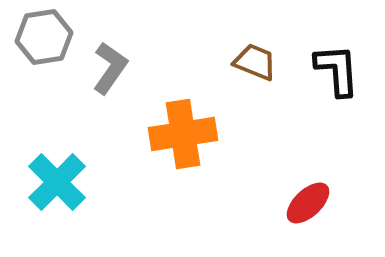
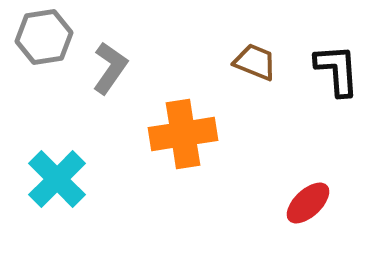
cyan cross: moved 3 px up
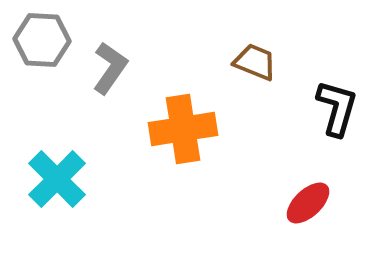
gray hexagon: moved 2 px left, 3 px down; rotated 12 degrees clockwise
black L-shape: moved 38 px down; rotated 20 degrees clockwise
orange cross: moved 5 px up
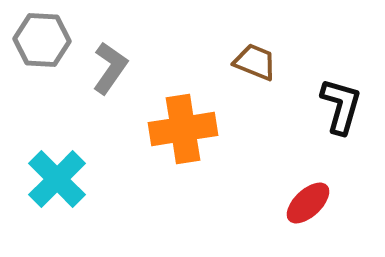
black L-shape: moved 4 px right, 2 px up
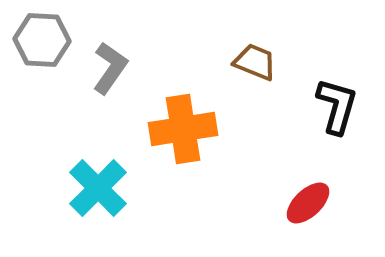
black L-shape: moved 4 px left
cyan cross: moved 41 px right, 9 px down
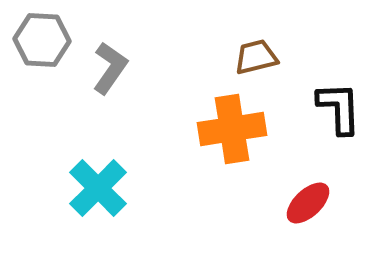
brown trapezoid: moved 1 px right, 5 px up; rotated 36 degrees counterclockwise
black L-shape: moved 2 px right, 2 px down; rotated 18 degrees counterclockwise
orange cross: moved 49 px right
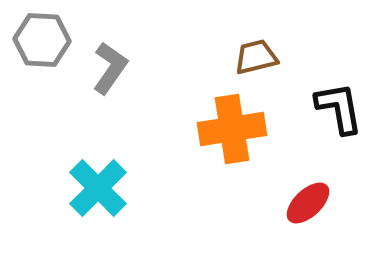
black L-shape: rotated 8 degrees counterclockwise
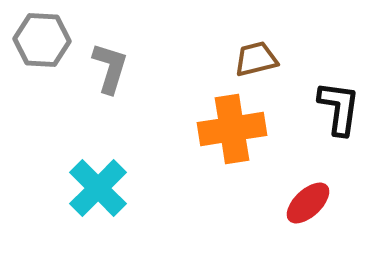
brown trapezoid: moved 2 px down
gray L-shape: rotated 18 degrees counterclockwise
black L-shape: rotated 18 degrees clockwise
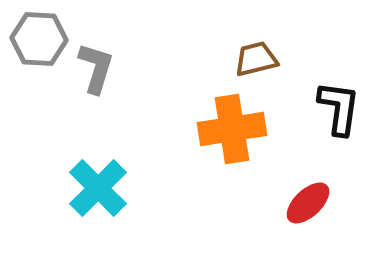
gray hexagon: moved 3 px left, 1 px up
gray L-shape: moved 14 px left
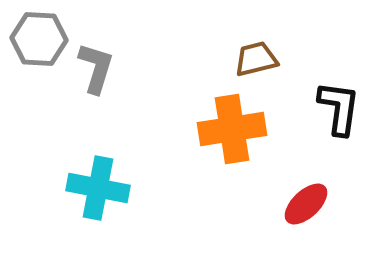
cyan cross: rotated 34 degrees counterclockwise
red ellipse: moved 2 px left, 1 px down
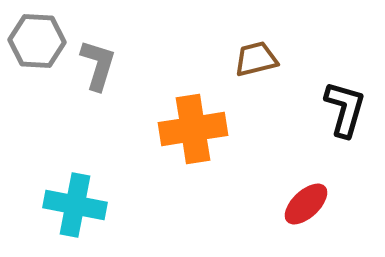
gray hexagon: moved 2 px left, 2 px down
gray L-shape: moved 2 px right, 3 px up
black L-shape: moved 6 px right, 1 px down; rotated 8 degrees clockwise
orange cross: moved 39 px left
cyan cross: moved 23 px left, 17 px down
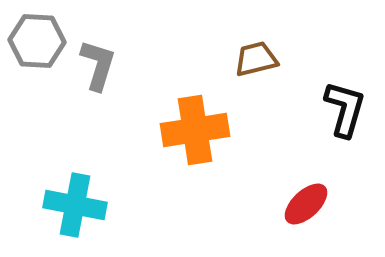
orange cross: moved 2 px right, 1 px down
